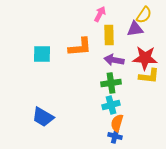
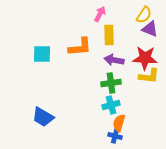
purple triangle: moved 15 px right; rotated 30 degrees clockwise
orange semicircle: moved 2 px right
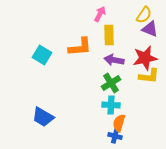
cyan square: moved 1 px down; rotated 30 degrees clockwise
red star: rotated 15 degrees counterclockwise
green cross: rotated 24 degrees counterclockwise
cyan cross: rotated 18 degrees clockwise
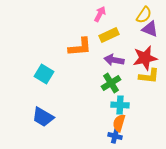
yellow rectangle: rotated 66 degrees clockwise
cyan square: moved 2 px right, 19 px down
cyan cross: moved 9 px right
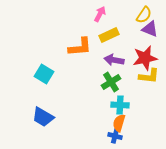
green cross: moved 1 px up
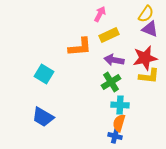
yellow semicircle: moved 2 px right, 1 px up
